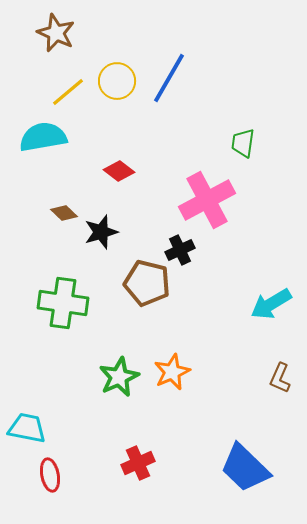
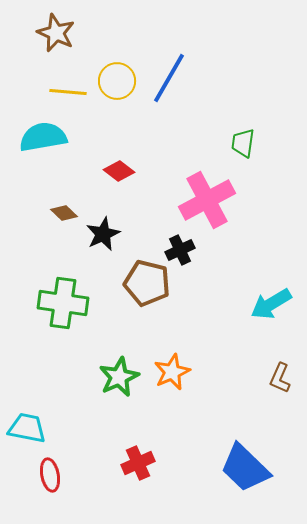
yellow line: rotated 45 degrees clockwise
black star: moved 2 px right, 2 px down; rotated 8 degrees counterclockwise
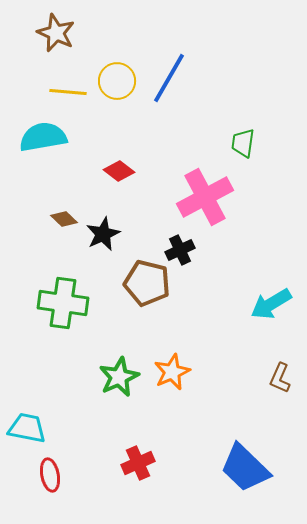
pink cross: moved 2 px left, 3 px up
brown diamond: moved 6 px down
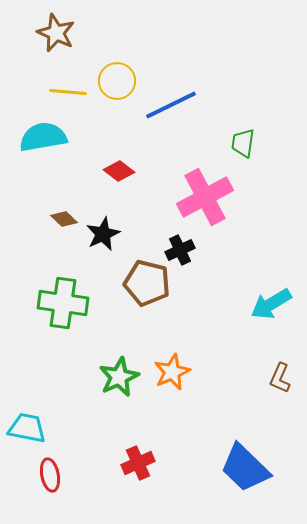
blue line: moved 2 px right, 27 px down; rotated 34 degrees clockwise
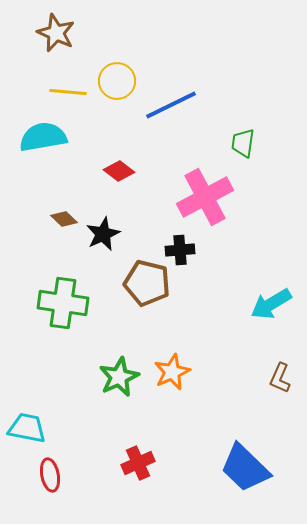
black cross: rotated 20 degrees clockwise
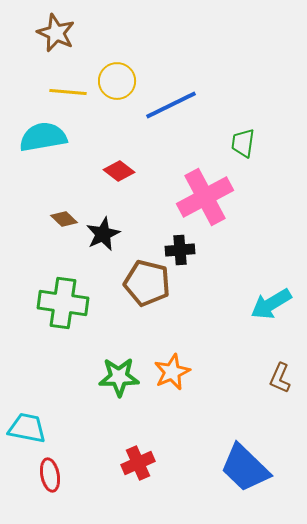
green star: rotated 24 degrees clockwise
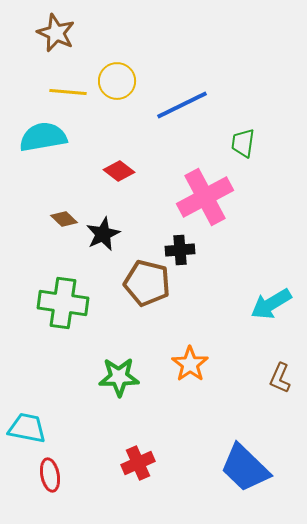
blue line: moved 11 px right
orange star: moved 18 px right, 8 px up; rotated 12 degrees counterclockwise
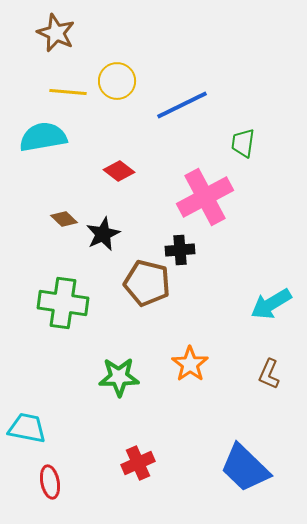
brown L-shape: moved 11 px left, 4 px up
red ellipse: moved 7 px down
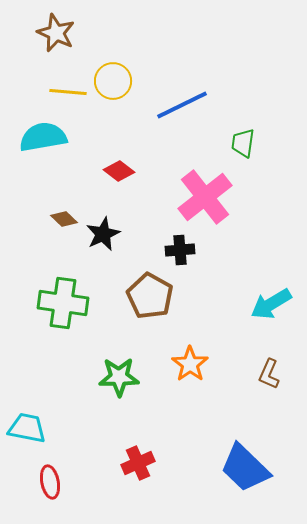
yellow circle: moved 4 px left
pink cross: rotated 10 degrees counterclockwise
brown pentagon: moved 3 px right, 13 px down; rotated 15 degrees clockwise
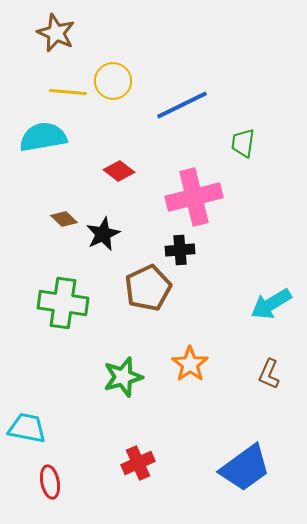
pink cross: moved 11 px left; rotated 24 degrees clockwise
brown pentagon: moved 2 px left, 8 px up; rotated 18 degrees clockwise
green star: moved 4 px right; rotated 15 degrees counterclockwise
blue trapezoid: rotated 80 degrees counterclockwise
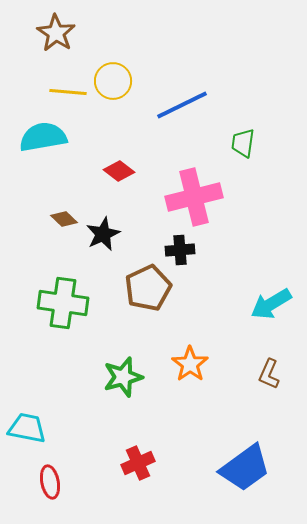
brown star: rotated 9 degrees clockwise
